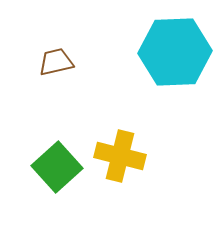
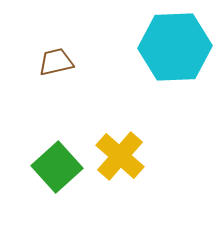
cyan hexagon: moved 5 px up
yellow cross: rotated 27 degrees clockwise
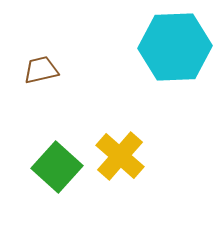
brown trapezoid: moved 15 px left, 8 px down
green square: rotated 6 degrees counterclockwise
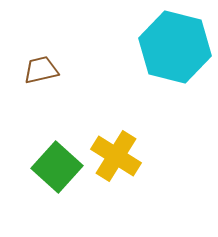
cyan hexagon: rotated 16 degrees clockwise
yellow cross: moved 4 px left; rotated 9 degrees counterclockwise
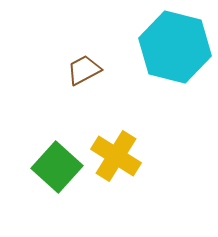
brown trapezoid: moved 43 px right; rotated 15 degrees counterclockwise
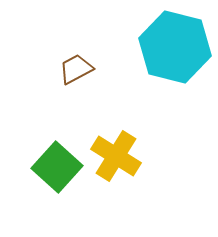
brown trapezoid: moved 8 px left, 1 px up
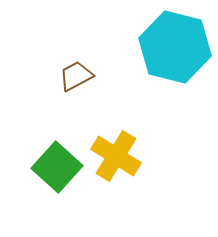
brown trapezoid: moved 7 px down
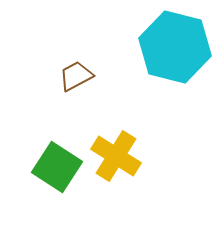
green square: rotated 9 degrees counterclockwise
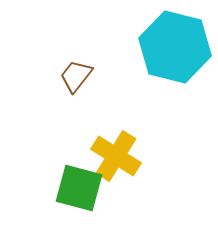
brown trapezoid: rotated 24 degrees counterclockwise
green square: moved 22 px right, 21 px down; rotated 18 degrees counterclockwise
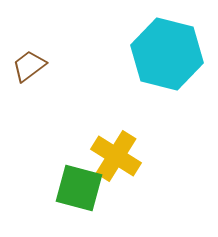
cyan hexagon: moved 8 px left, 7 px down
brown trapezoid: moved 47 px left, 10 px up; rotated 15 degrees clockwise
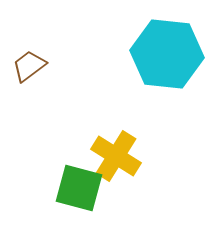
cyan hexagon: rotated 8 degrees counterclockwise
